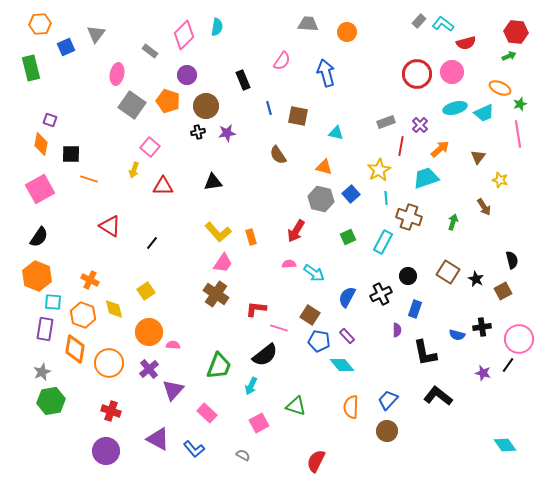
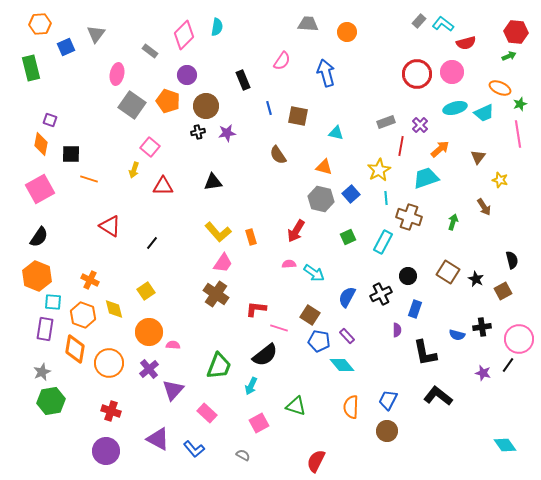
blue trapezoid at (388, 400): rotated 15 degrees counterclockwise
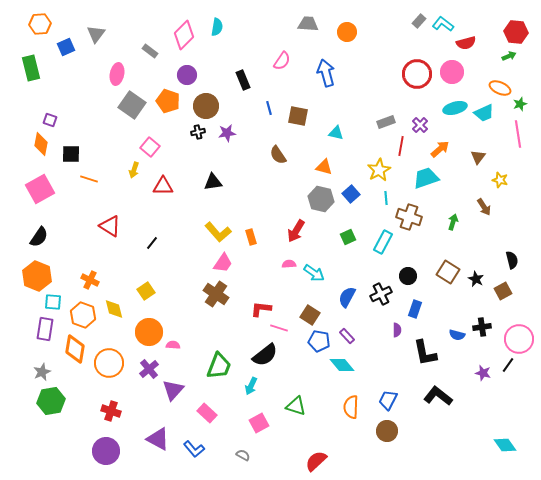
red L-shape at (256, 309): moved 5 px right
red semicircle at (316, 461): rotated 20 degrees clockwise
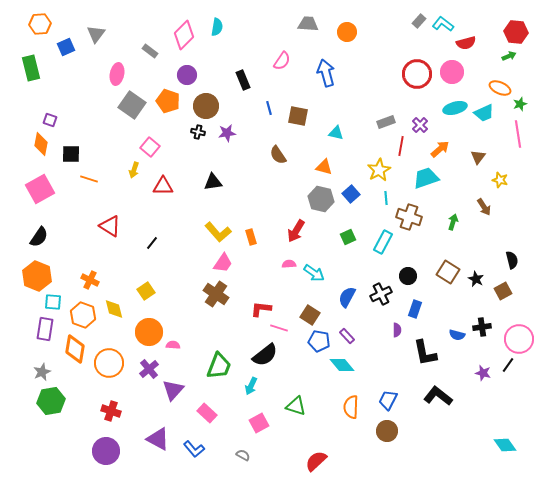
black cross at (198, 132): rotated 24 degrees clockwise
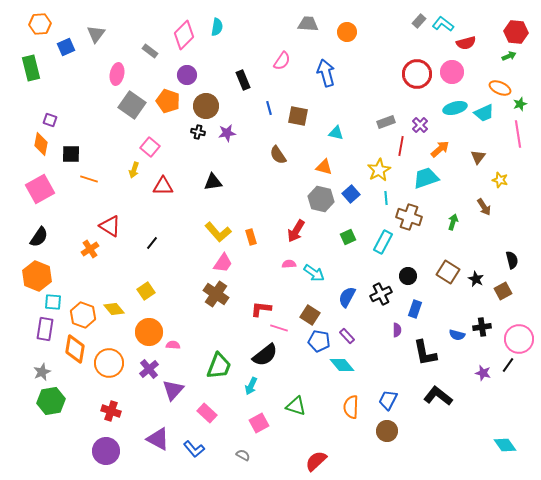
orange cross at (90, 280): moved 31 px up; rotated 30 degrees clockwise
yellow diamond at (114, 309): rotated 25 degrees counterclockwise
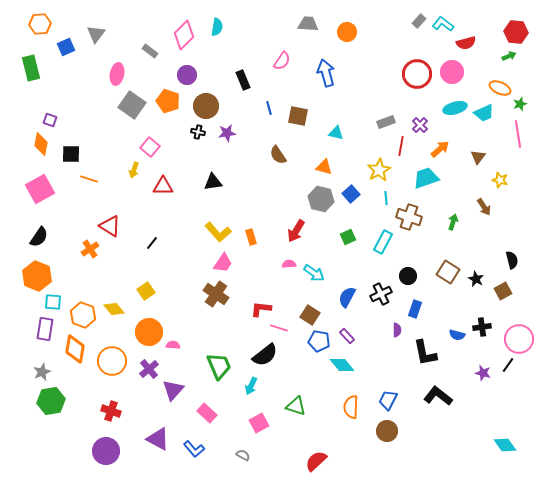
orange circle at (109, 363): moved 3 px right, 2 px up
green trapezoid at (219, 366): rotated 44 degrees counterclockwise
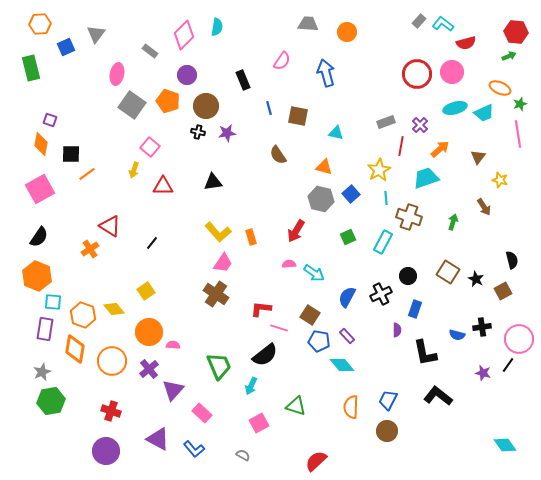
orange line at (89, 179): moved 2 px left, 5 px up; rotated 54 degrees counterclockwise
pink rectangle at (207, 413): moved 5 px left
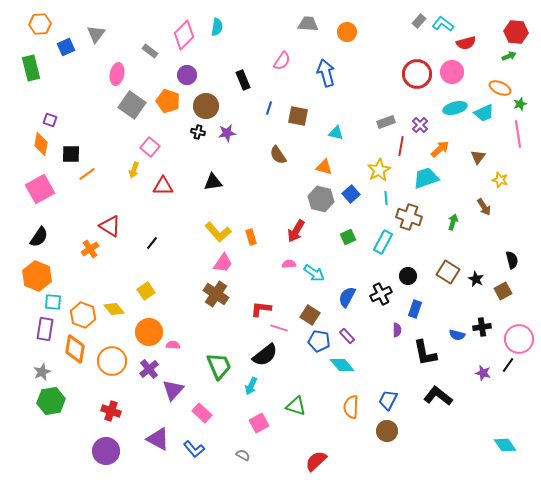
blue line at (269, 108): rotated 32 degrees clockwise
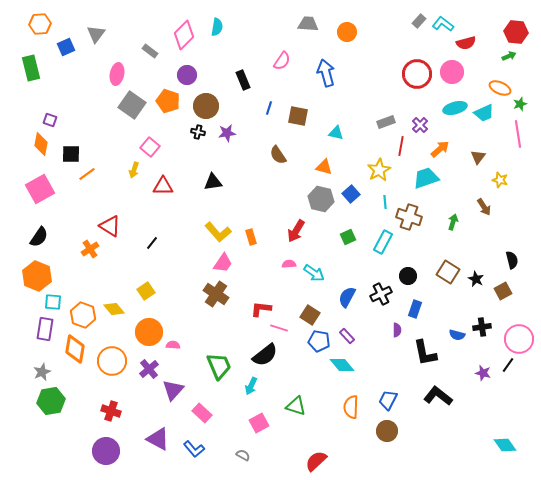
cyan line at (386, 198): moved 1 px left, 4 px down
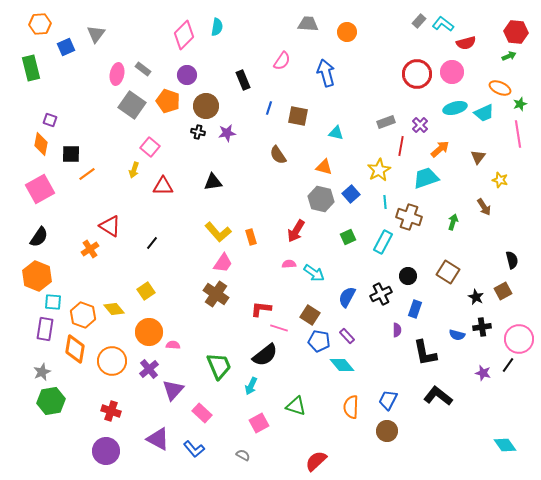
gray rectangle at (150, 51): moved 7 px left, 18 px down
black star at (476, 279): moved 18 px down
